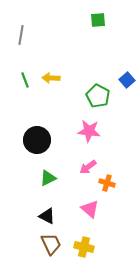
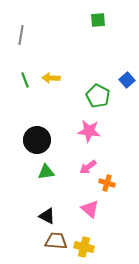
green triangle: moved 2 px left, 6 px up; rotated 18 degrees clockwise
brown trapezoid: moved 5 px right, 3 px up; rotated 60 degrees counterclockwise
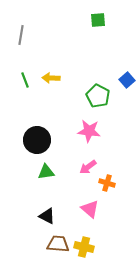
brown trapezoid: moved 2 px right, 3 px down
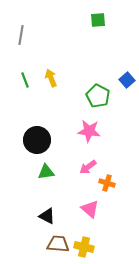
yellow arrow: rotated 66 degrees clockwise
